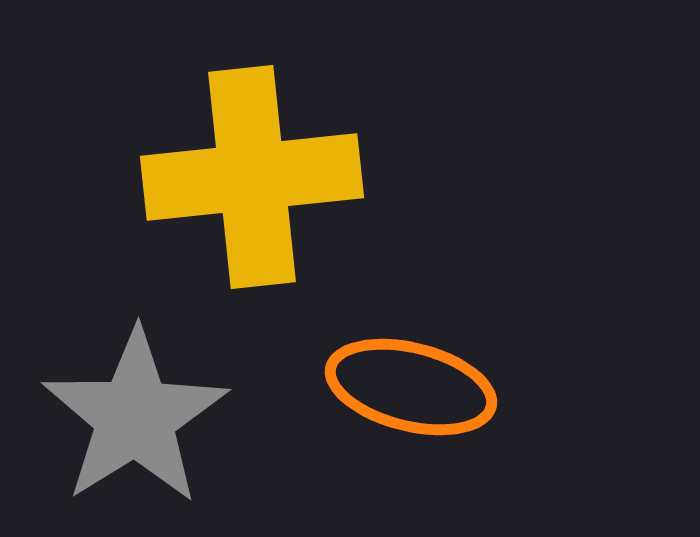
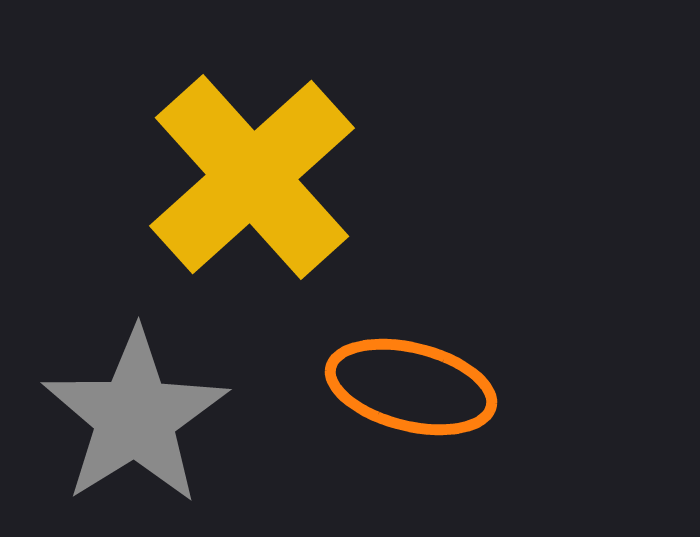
yellow cross: rotated 36 degrees counterclockwise
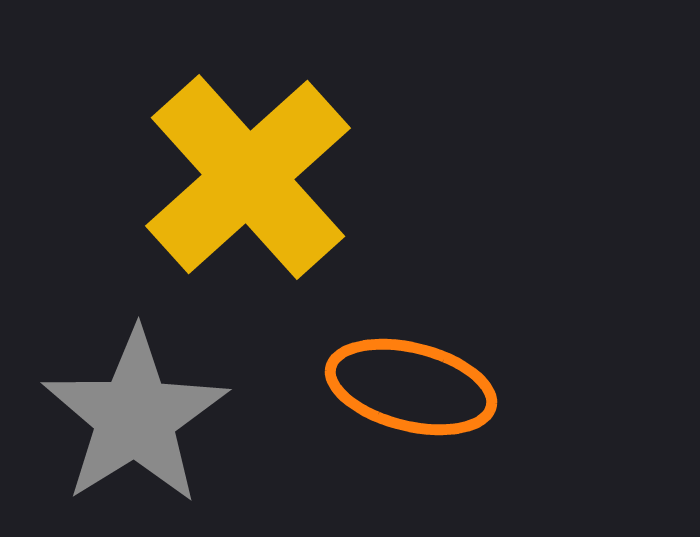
yellow cross: moved 4 px left
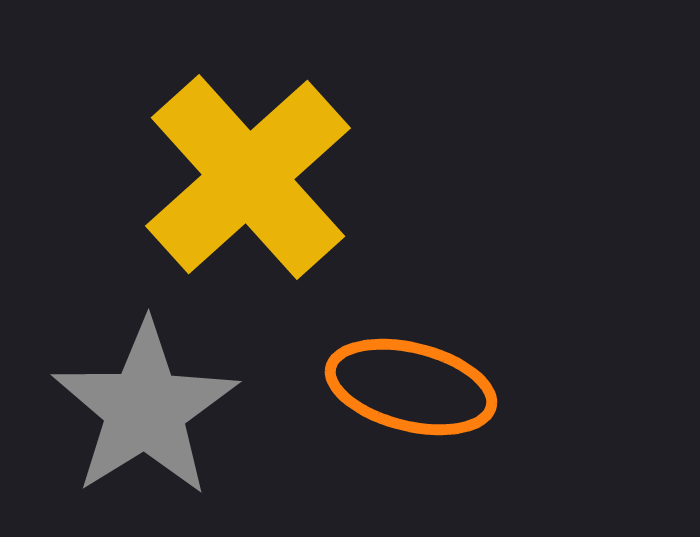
gray star: moved 10 px right, 8 px up
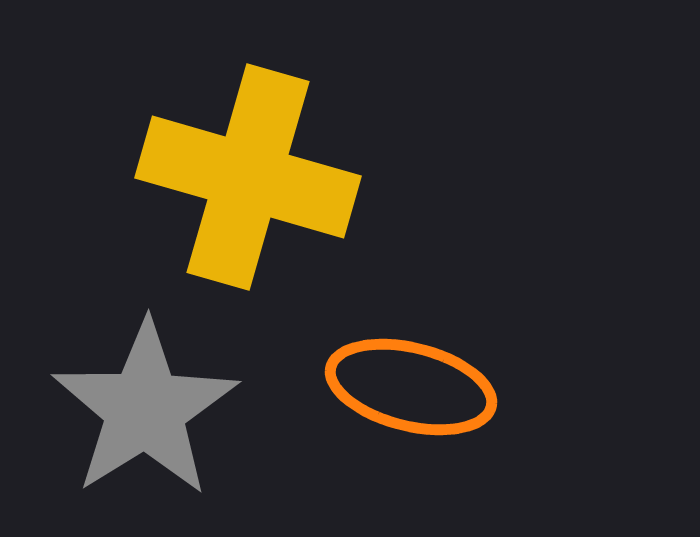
yellow cross: rotated 32 degrees counterclockwise
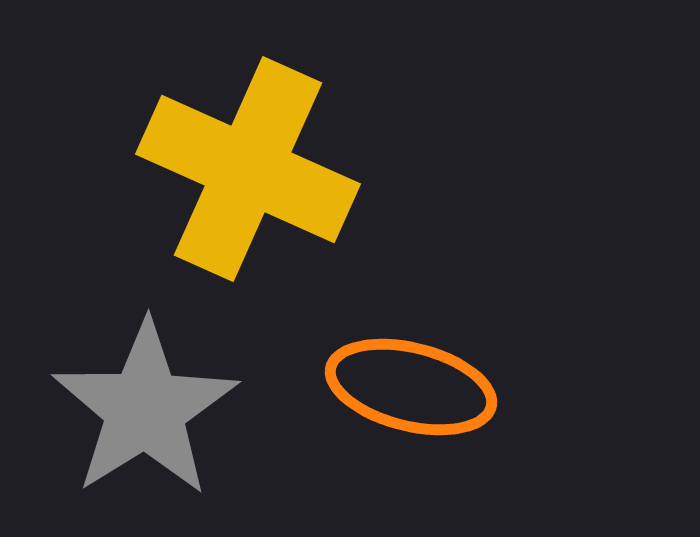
yellow cross: moved 8 px up; rotated 8 degrees clockwise
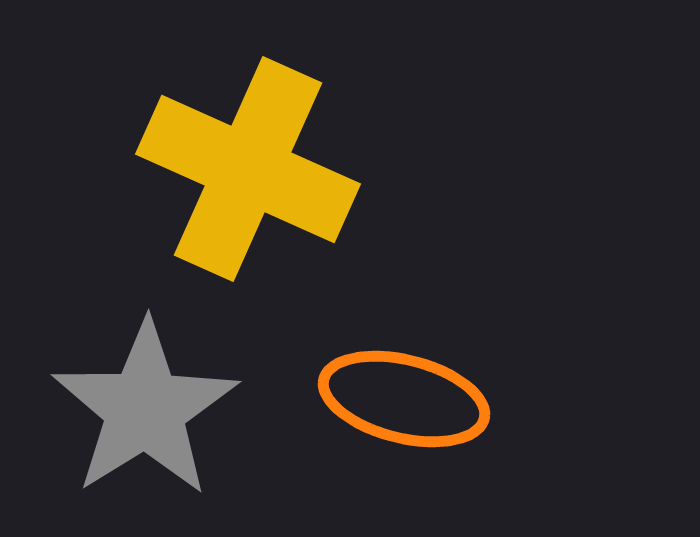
orange ellipse: moved 7 px left, 12 px down
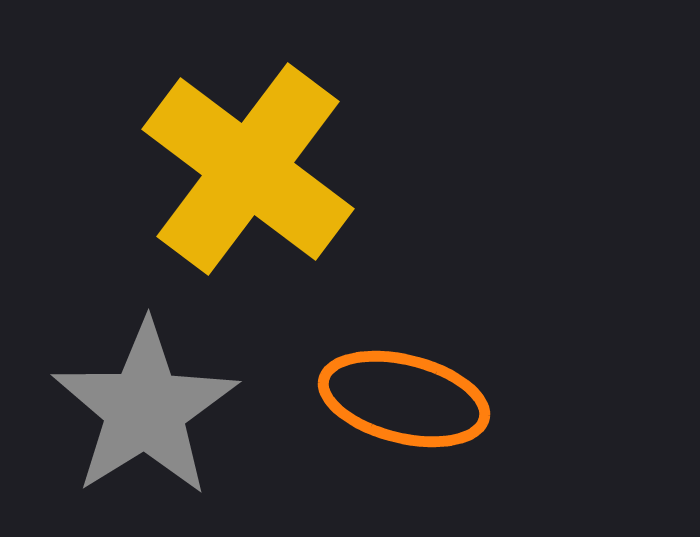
yellow cross: rotated 13 degrees clockwise
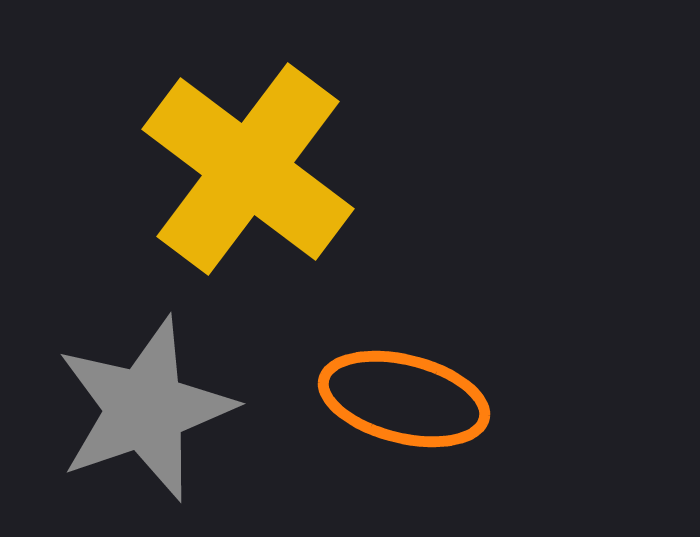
gray star: rotated 13 degrees clockwise
